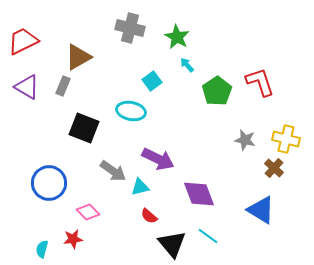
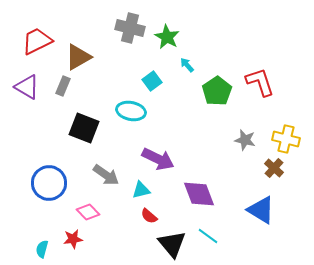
green star: moved 10 px left
red trapezoid: moved 14 px right
gray arrow: moved 7 px left, 4 px down
cyan triangle: moved 1 px right, 3 px down
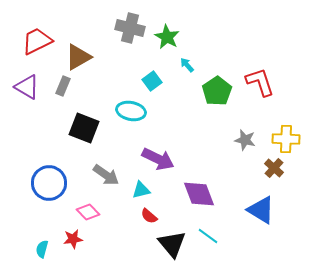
yellow cross: rotated 12 degrees counterclockwise
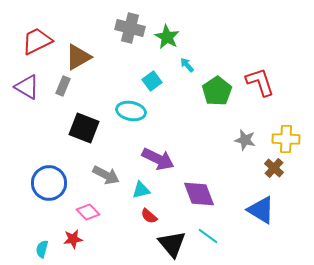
gray arrow: rotated 8 degrees counterclockwise
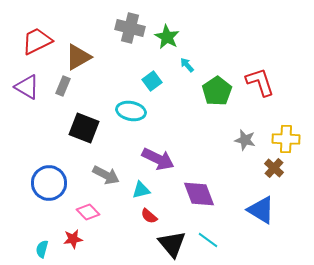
cyan line: moved 4 px down
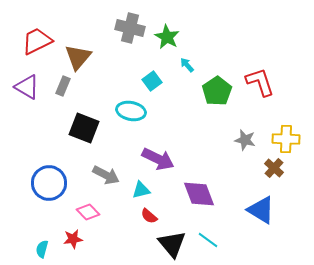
brown triangle: rotated 20 degrees counterclockwise
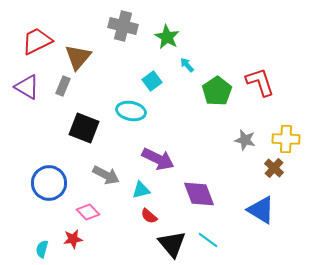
gray cross: moved 7 px left, 2 px up
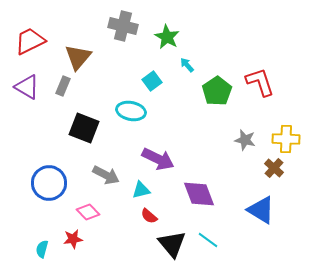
red trapezoid: moved 7 px left
